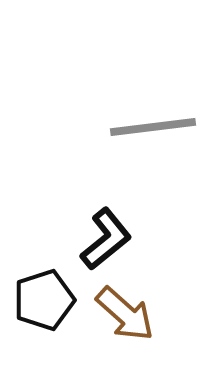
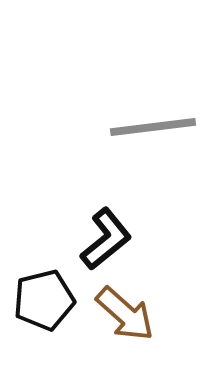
black pentagon: rotated 4 degrees clockwise
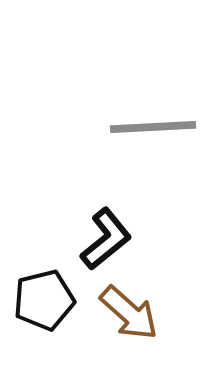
gray line: rotated 4 degrees clockwise
brown arrow: moved 4 px right, 1 px up
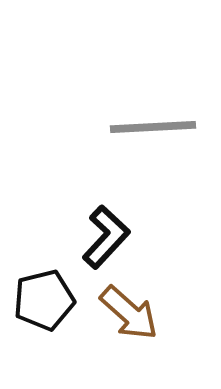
black L-shape: moved 2 px up; rotated 8 degrees counterclockwise
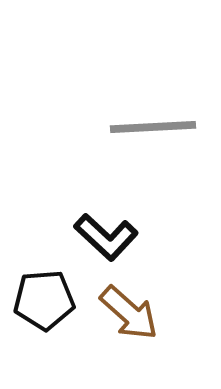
black L-shape: rotated 90 degrees clockwise
black pentagon: rotated 10 degrees clockwise
